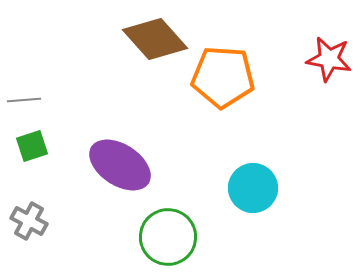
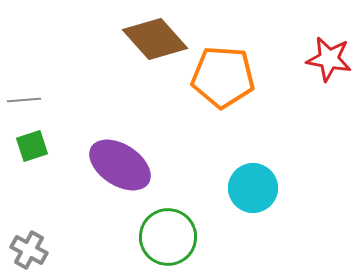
gray cross: moved 29 px down
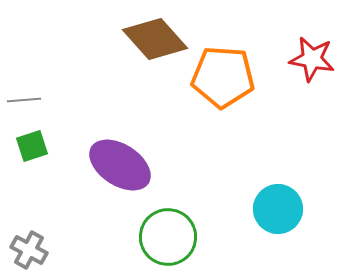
red star: moved 17 px left
cyan circle: moved 25 px right, 21 px down
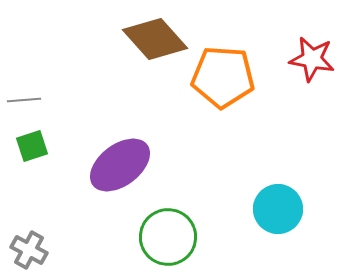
purple ellipse: rotated 70 degrees counterclockwise
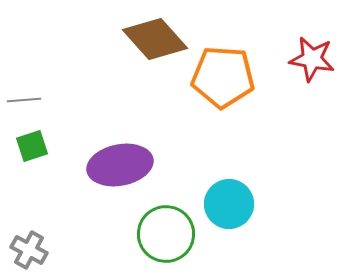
purple ellipse: rotated 26 degrees clockwise
cyan circle: moved 49 px left, 5 px up
green circle: moved 2 px left, 3 px up
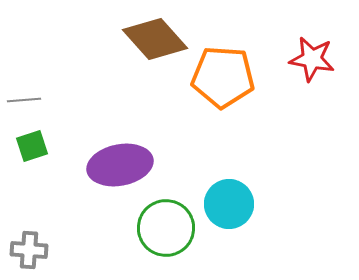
green circle: moved 6 px up
gray cross: rotated 24 degrees counterclockwise
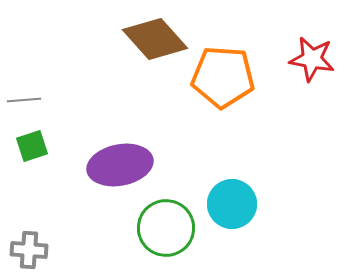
cyan circle: moved 3 px right
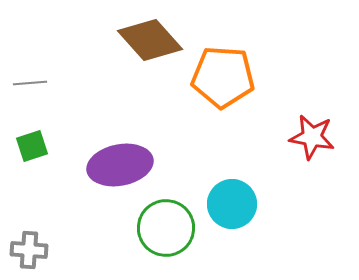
brown diamond: moved 5 px left, 1 px down
red star: moved 78 px down
gray line: moved 6 px right, 17 px up
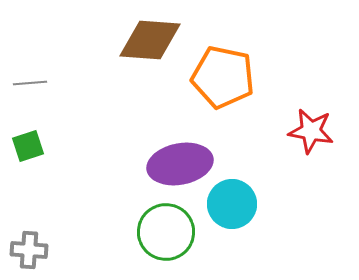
brown diamond: rotated 44 degrees counterclockwise
orange pentagon: rotated 8 degrees clockwise
red star: moved 1 px left, 6 px up
green square: moved 4 px left
purple ellipse: moved 60 px right, 1 px up
green circle: moved 4 px down
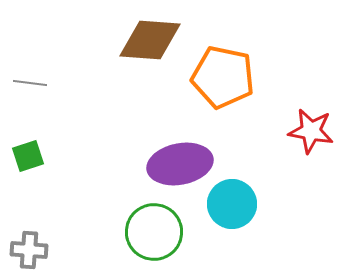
gray line: rotated 12 degrees clockwise
green square: moved 10 px down
green circle: moved 12 px left
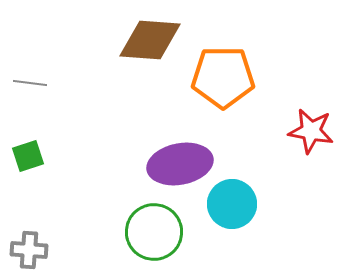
orange pentagon: rotated 12 degrees counterclockwise
